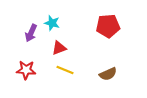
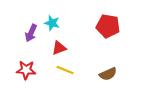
red pentagon: rotated 15 degrees clockwise
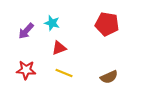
red pentagon: moved 1 px left, 2 px up
purple arrow: moved 5 px left, 2 px up; rotated 18 degrees clockwise
yellow line: moved 1 px left, 3 px down
brown semicircle: moved 1 px right, 3 px down
